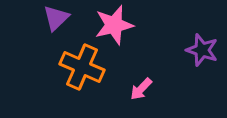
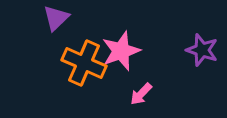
pink star: moved 7 px right, 26 px down; rotated 6 degrees counterclockwise
orange cross: moved 2 px right, 4 px up
pink arrow: moved 5 px down
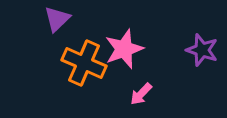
purple triangle: moved 1 px right, 1 px down
pink star: moved 3 px right, 2 px up
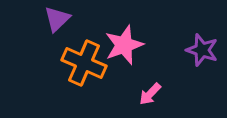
pink star: moved 4 px up
pink arrow: moved 9 px right
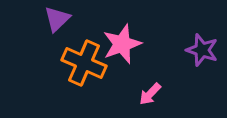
pink star: moved 2 px left, 1 px up
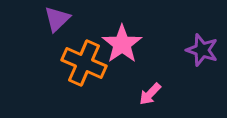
pink star: rotated 15 degrees counterclockwise
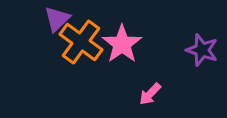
orange cross: moved 3 px left, 21 px up; rotated 12 degrees clockwise
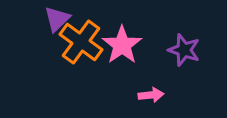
pink star: moved 1 px down
purple star: moved 18 px left
pink arrow: moved 1 px right, 1 px down; rotated 140 degrees counterclockwise
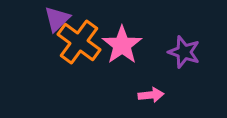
orange cross: moved 2 px left
purple star: moved 2 px down
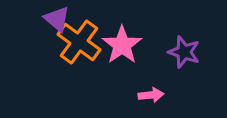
purple triangle: rotated 36 degrees counterclockwise
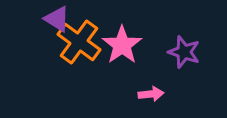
purple triangle: rotated 8 degrees counterclockwise
pink arrow: moved 1 px up
